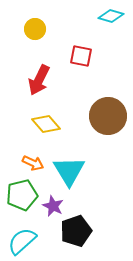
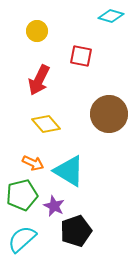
yellow circle: moved 2 px right, 2 px down
brown circle: moved 1 px right, 2 px up
cyan triangle: rotated 28 degrees counterclockwise
purple star: moved 1 px right
cyan semicircle: moved 2 px up
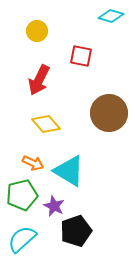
brown circle: moved 1 px up
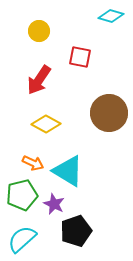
yellow circle: moved 2 px right
red square: moved 1 px left, 1 px down
red arrow: rotated 8 degrees clockwise
yellow diamond: rotated 20 degrees counterclockwise
cyan triangle: moved 1 px left
purple star: moved 2 px up
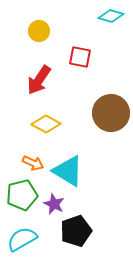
brown circle: moved 2 px right
cyan semicircle: rotated 12 degrees clockwise
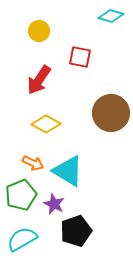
green pentagon: moved 1 px left; rotated 8 degrees counterclockwise
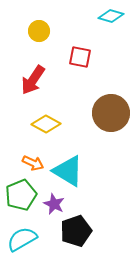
red arrow: moved 6 px left
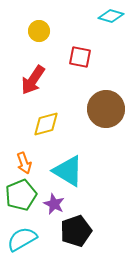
brown circle: moved 5 px left, 4 px up
yellow diamond: rotated 44 degrees counterclockwise
orange arrow: moved 9 px left; rotated 45 degrees clockwise
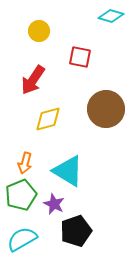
yellow diamond: moved 2 px right, 5 px up
orange arrow: moved 1 px right; rotated 35 degrees clockwise
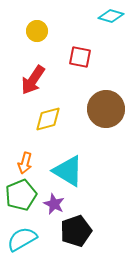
yellow circle: moved 2 px left
